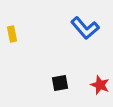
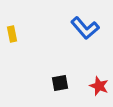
red star: moved 1 px left, 1 px down
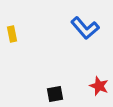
black square: moved 5 px left, 11 px down
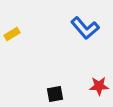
yellow rectangle: rotated 70 degrees clockwise
red star: rotated 24 degrees counterclockwise
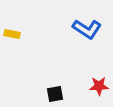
blue L-shape: moved 2 px right, 1 px down; rotated 16 degrees counterclockwise
yellow rectangle: rotated 42 degrees clockwise
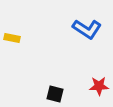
yellow rectangle: moved 4 px down
black square: rotated 24 degrees clockwise
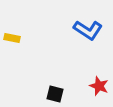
blue L-shape: moved 1 px right, 1 px down
red star: rotated 24 degrees clockwise
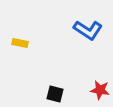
yellow rectangle: moved 8 px right, 5 px down
red star: moved 1 px right, 4 px down; rotated 12 degrees counterclockwise
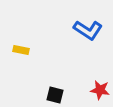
yellow rectangle: moved 1 px right, 7 px down
black square: moved 1 px down
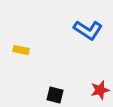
red star: rotated 24 degrees counterclockwise
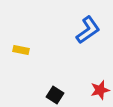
blue L-shape: rotated 68 degrees counterclockwise
black square: rotated 18 degrees clockwise
